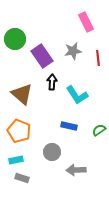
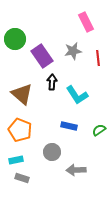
orange pentagon: moved 1 px right, 1 px up
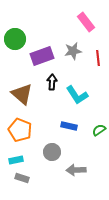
pink rectangle: rotated 12 degrees counterclockwise
purple rectangle: rotated 75 degrees counterclockwise
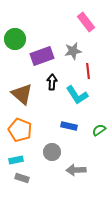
red line: moved 10 px left, 13 px down
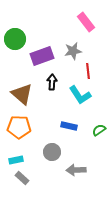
cyan L-shape: moved 3 px right
orange pentagon: moved 1 px left, 3 px up; rotated 20 degrees counterclockwise
gray rectangle: rotated 24 degrees clockwise
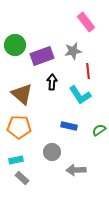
green circle: moved 6 px down
